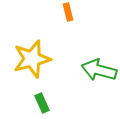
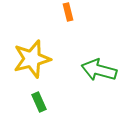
green rectangle: moved 3 px left, 1 px up
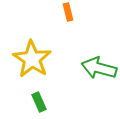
yellow star: rotated 24 degrees counterclockwise
green arrow: moved 2 px up
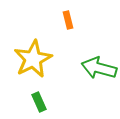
orange rectangle: moved 8 px down
yellow star: moved 1 px right; rotated 12 degrees clockwise
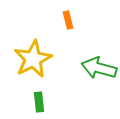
green rectangle: rotated 18 degrees clockwise
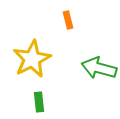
yellow star: moved 1 px left
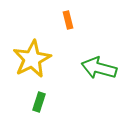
green rectangle: rotated 24 degrees clockwise
